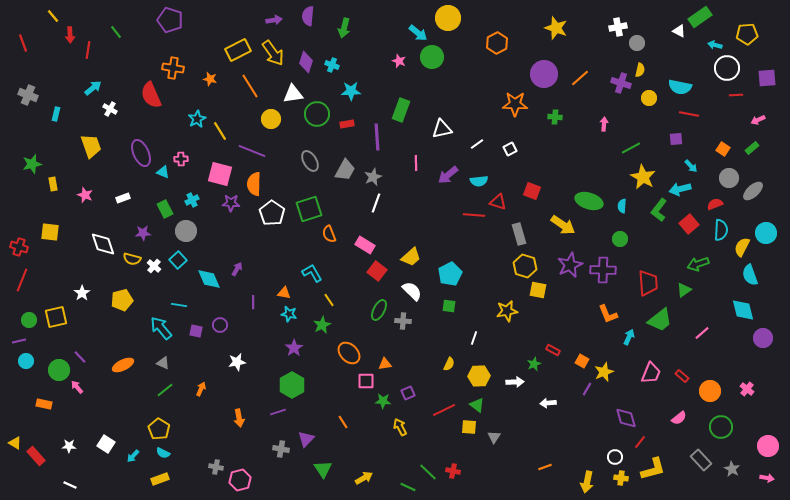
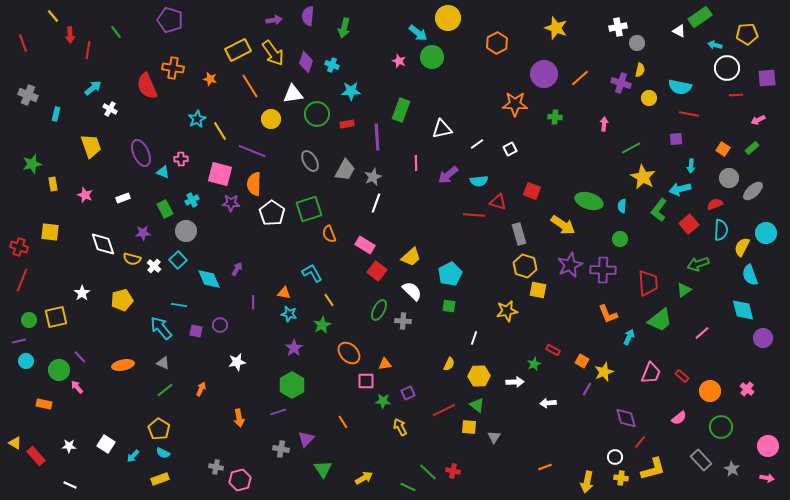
red semicircle at (151, 95): moved 4 px left, 9 px up
cyan arrow at (691, 166): rotated 48 degrees clockwise
orange ellipse at (123, 365): rotated 15 degrees clockwise
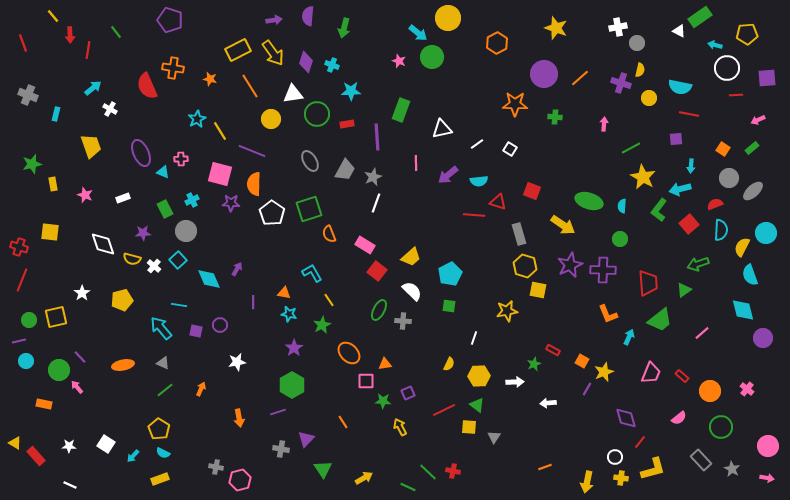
white square at (510, 149): rotated 32 degrees counterclockwise
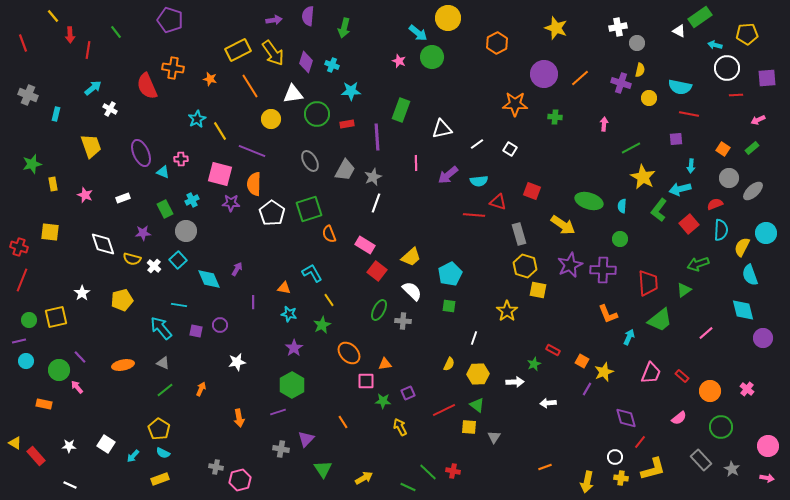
orange triangle at (284, 293): moved 5 px up
yellow star at (507, 311): rotated 25 degrees counterclockwise
pink line at (702, 333): moved 4 px right
yellow hexagon at (479, 376): moved 1 px left, 2 px up
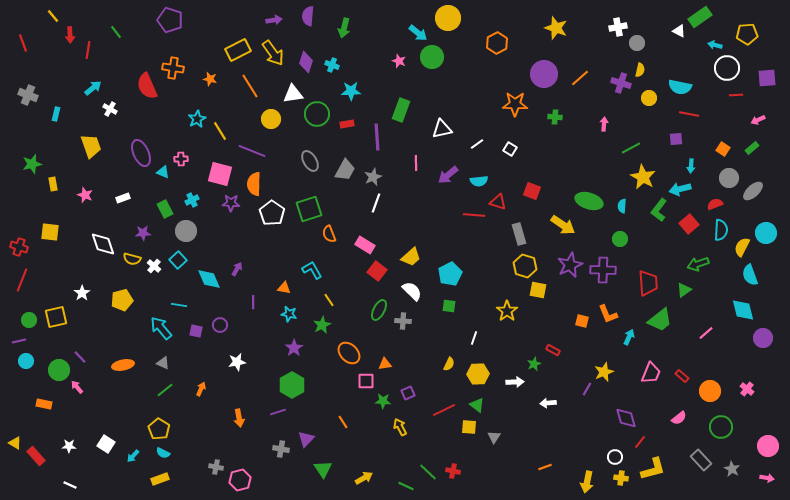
cyan L-shape at (312, 273): moved 3 px up
orange square at (582, 361): moved 40 px up; rotated 16 degrees counterclockwise
green line at (408, 487): moved 2 px left, 1 px up
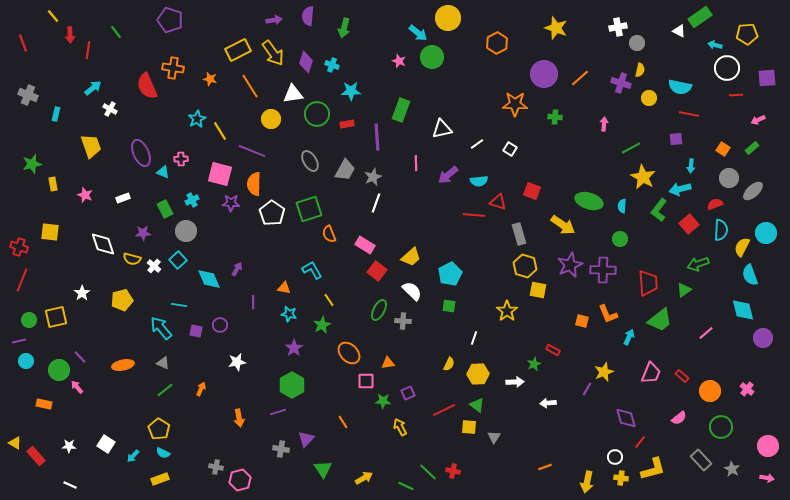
orange triangle at (385, 364): moved 3 px right, 1 px up
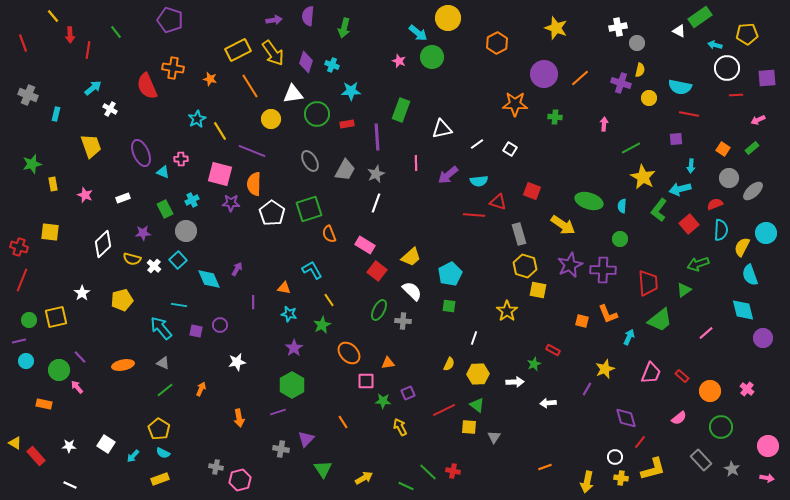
gray star at (373, 177): moved 3 px right, 3 px up
white diamond at (103, 244): rotated 64 degrees clockwise
yellow star at (604, 372): moved 1 px right, 3 px up
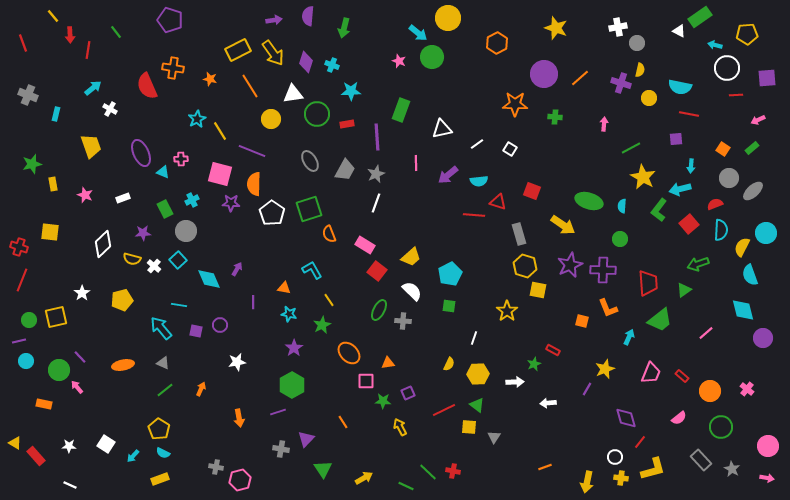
orange L-shape at (608, 314): moved 6 px up
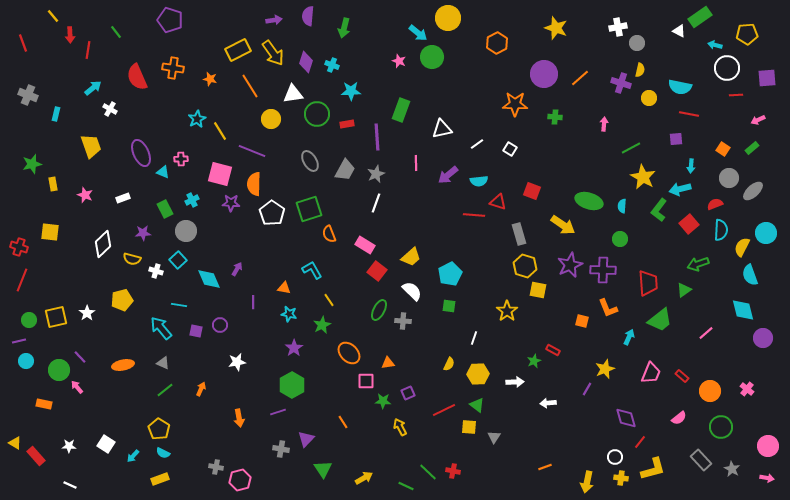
red semicircle at (147, 86): moved 10 px left, 9 px up
white cross at (154, 266): moved 2 px right, 5 px down; rotated 24 degrees counterclockwise
white star at (82, 293): moved 5 px right, 20 px down
green star at (534, 364): moved 3 px up
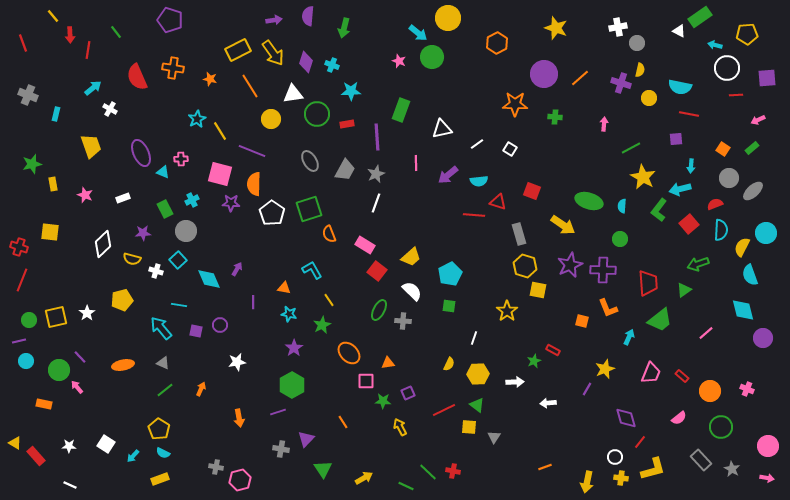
pink cross at (747, 389): rotated 16 degrees counterclockwise
